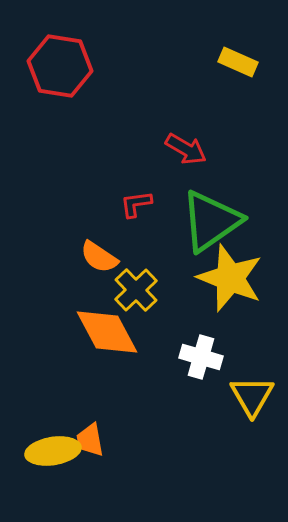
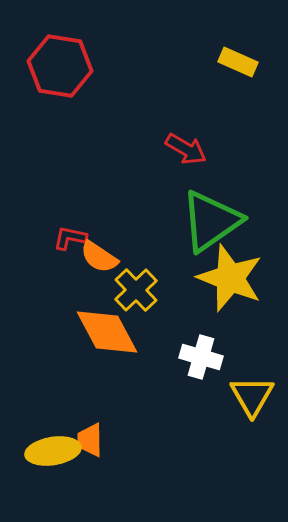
red L-shape: moved 66 px left, 34 px down; rotated 20 degrees clockwise
orange trapezoid: rotated 9 degrees clockwise
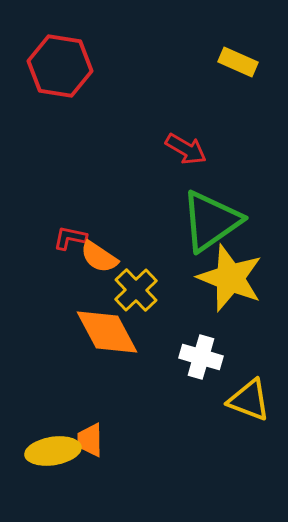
yellow triangle: moved 3 px left, 4 px down; rotated 39 degrees counterclockwise
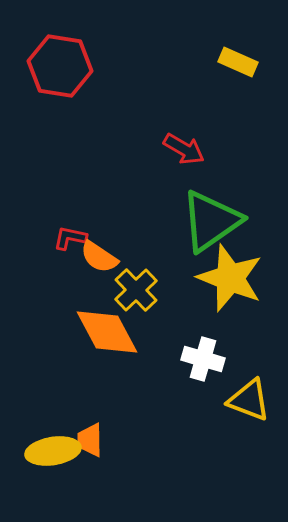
red arrow: moved 2 px left
white cross: moved 2 px right, 2 px down
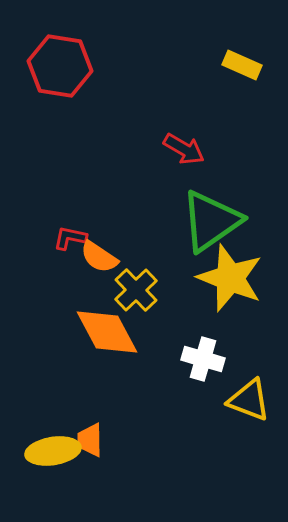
yellow rectangle: moved 4 px right, 3 px down
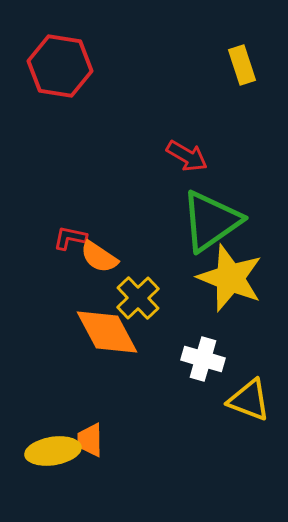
yellow rectangle: rotated 48 degrees clockwise
red arrow: moved 3 px right, 7 px down
yellow cross: moved 2 px right, 8 px down
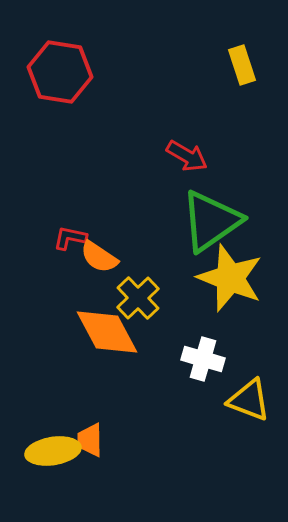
red hexagon: moved 6 px down
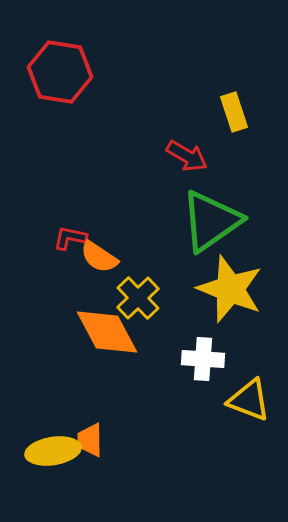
yellow rectangle: moved 8 px left, 47 px down
yellow star: moved 11 px down
white cross: rotated 12 degrees counterclockwise
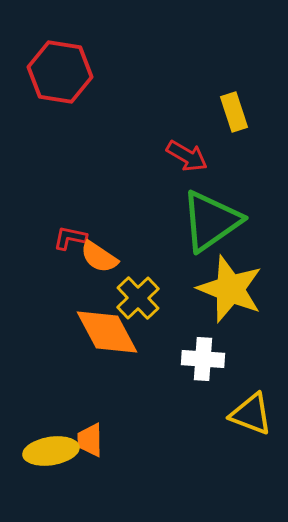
yellow triangle: moved 2 px right, 14 px down
yellow ellipse: moved 2 px left
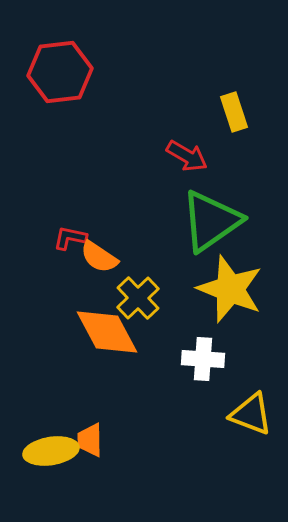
red hexagon: rotated 16 degrees counterclockwise
